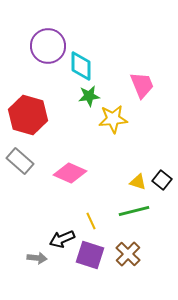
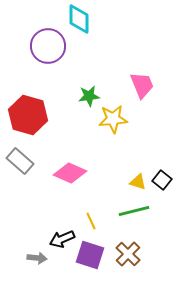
cyan diamond: moved 2 px left, 47 px up
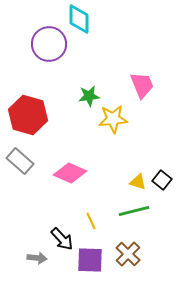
purple circle: moved 1 px right, 2 px up
black arrow: rotated 110 degrees counterclockwise
purple square: moved 5 px down; rotated 16 degrees counterclockwise
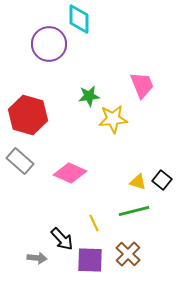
yellow line: moved 3 px right, 2 px down
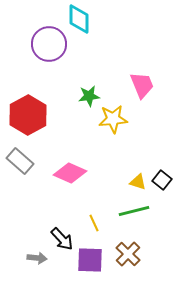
red hexagon: rotated 15 degrees clockwise
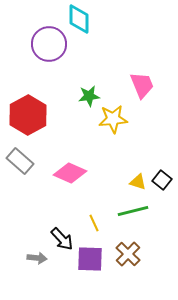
green line: moved 1 px left
purple square: moved 1 px up
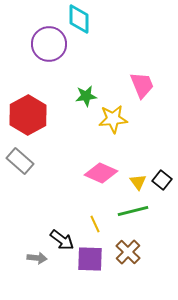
green star: moved 3 px left
pink diamond: moved 31 px right
yellow triangle: rotated 36 degrees clockwise
yellow line: moved 1 px right, 1 px down
black arrow: moved 1 px down; rotated 10 degrees counterclockwise
brown cross: moved 2 px up
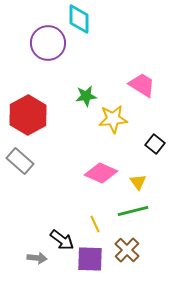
purple circle: moved 1 px left, 1 px up
pink trapezoid: rotated 36 degrees counterclockwise
black square: moved 7 px left, 36 px up
brown cross: moved 1 px left, 2 px up
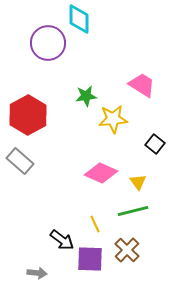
gray arrow: moved 15 px down
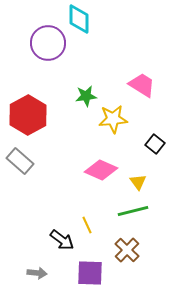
pink diamond: moved 3 px up
yellow line: moved 8 px left, 1 px down
purple square: moved 14 px down
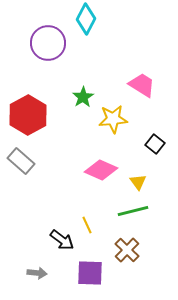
cyan diamond: moved 7 px right; rotated 28 degrees clockwise
green star: moved 3 px left, 1 px down; rotated 25 degrees counterclockwise
gray rectangle: moved 1 px right
